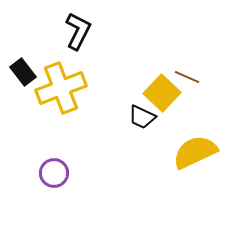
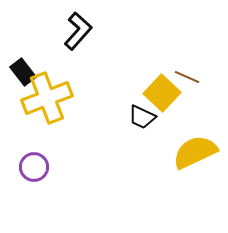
black L-shape: rotated 15 degrees clockwise
yellow cross: moved 14 px left, 10 px down
purple circle: moved 20 px left, 6 px up
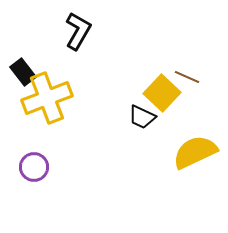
black L-shape: rotated 12 degrees counterclockwise
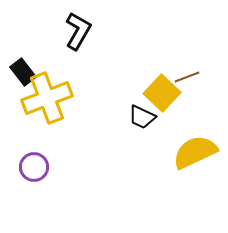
brown line: rotated 45 degrees counterclockwise
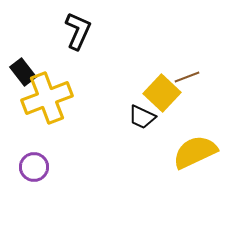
black L-shape: rotated 6 degrees counterclockwise
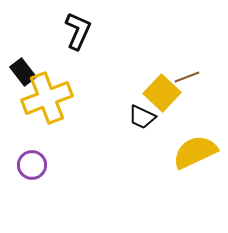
purple circle: moved 2 px left, 2 px up
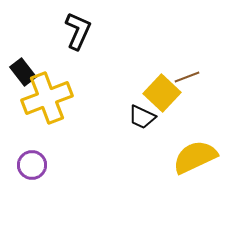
yellow semicircle: moved 5 px down
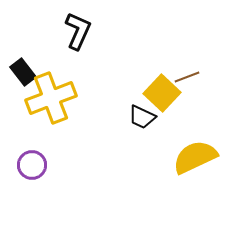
yellow cross: moved 4 px right
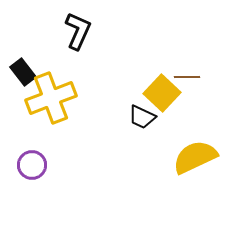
brown line: rotated 20 degrees clockwise
